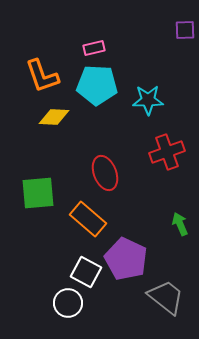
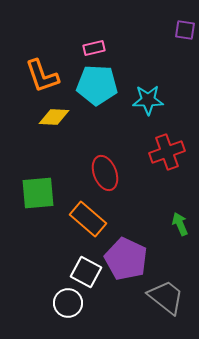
purple square: rotated 10 degrees clockwise
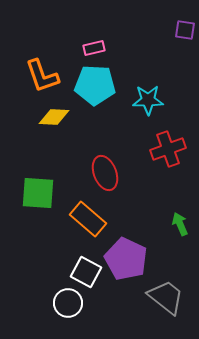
cyan pentagon: moved 2 px left
red cross: moved 1 px right, 3 px up
green square: rotated 9 degrees clockwise
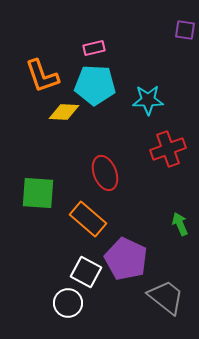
yellow diamond: moved 10 px right, 5 px up
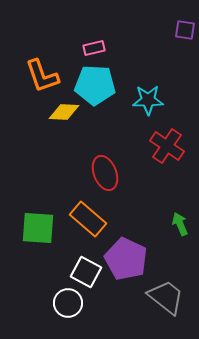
red cross: moved 1 px left, 3 px up; rotated 36 degrees counterclockwise
green square: moved 35 px down
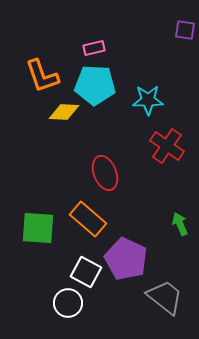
gray trapezoid: moved 1 px left
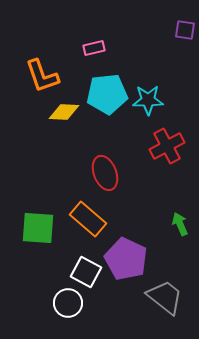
cyan pentagon: moved 12 px right, 9 px down; rotated 9 degrees counterclockwise
red cross: rotated 28 degrees clockwise
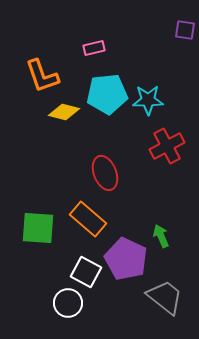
yellow diamond: rotated 12 degrees clockwise
green arrow: moved 19 px left, 12 px down
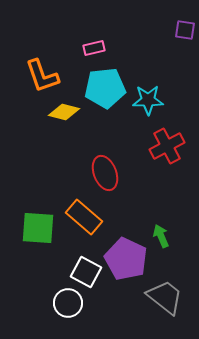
cyan pentagon: moved 2 px left, 6 px up
orange rectangle: moved 4 px left, 2 px up
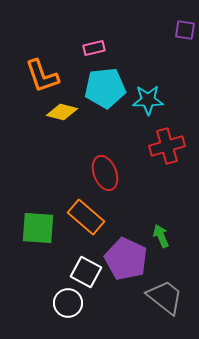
yellow diamond: moved 2 px left
red cross: rotated 12 degrees clockwise
orange rectangle: moved 2 px right
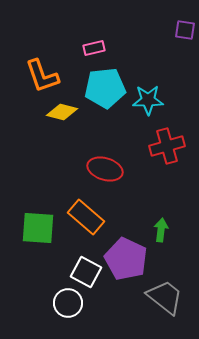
red ellipse: moved 4 px up; rotated 52 degrees counterclockwise
green arrow: moved 6 px up; rotated 30 degrees clockwise
